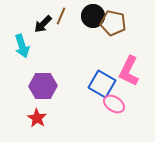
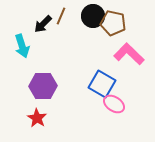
pink L-shape: moved 17 px up; rotated 108 degrees clockwise
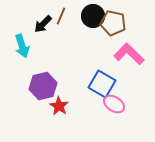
purple hexagon: rotated 12 degrees counterclockwise
red star: moved 22 px right, 12 px up
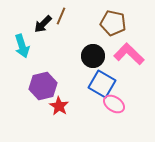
black circle: moved 40 px down
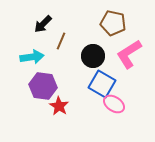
brown line: moved 25 px down
cyan arrow: moved 10 px right, 11 px down; rotated 80 degrees counterclockwise
pink L-shape: rotated 76 degrees counterclockwise
purple hexagon: rotated 20 degrees clockwise
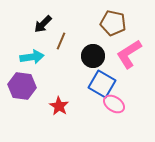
purple hexagon: moved 21 px left
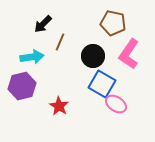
brown line: moved 1 px left, 1 px down
pink L-shape: rotated 24 degrees counterclockwise
purple hexagon: rotated 20 degrees counterclockwise
pink ellipse: moved 2 px right
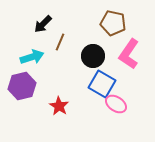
cyan arrow: rotated 10 degrees counterclockwise
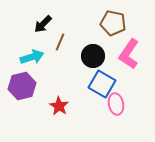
pink ellipse: rotated 45 degrees clockwise
